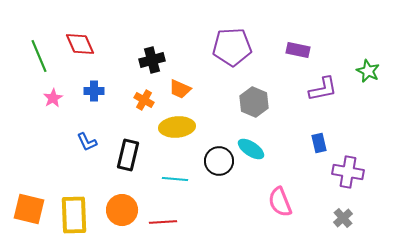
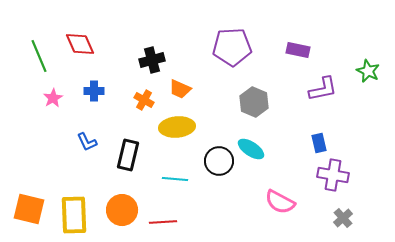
purple cross: moved 15 px left, 3 px down
pink semicircle: rotated 40 degrees counterclockwise
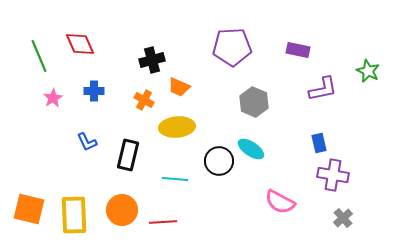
orange trapezoid: moved 1 px left, 2 px up
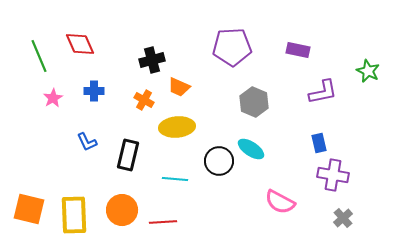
purple L-shape: moved 3 px down
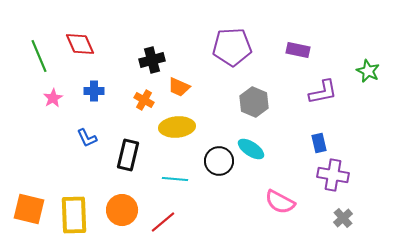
blue L-shape: moved 4 px up
red line: rotated 36 degrees counterclockwise
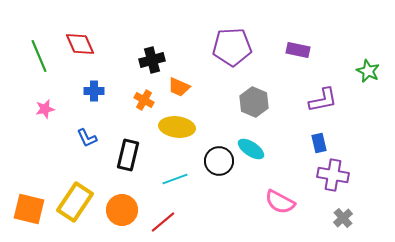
purple L-shape: moved 8 px down
pink star: moved 8 px left, 11 px down; rotated 18 degrees clockwise
yellow ellipse: rotated 12 degrees clockwise
cyan line: rotated 25 degrees counterclockwise
yellow rectangle: moved 1 px right, 13 px up; rotated 36 degrees clockwise
